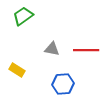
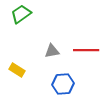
green trapezoid: moved 2 px left, 2 px up
gray triangle: moved 2 px down; rotated 21 degrees counterclockwise
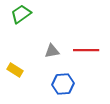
yellow rectangle: moved 2 px left
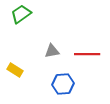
red line: moved 1 px right, 4 px down
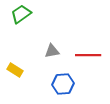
red line: moved 1 px right, 1 px down
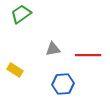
gray triangle: moved 1 px right, 2 px up
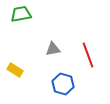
green trapezoid: rotated 25 degrees clockwise
red line: rotated 70 degrees clockwise
blue hexagon: rotated 20 degrees clockwise
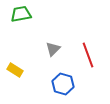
gray triangle: rotated 35 degrees counterclockwise
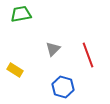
blue hexagon: moved 3 px down
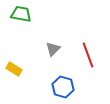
green trapezoid: rotated 20 degrees clockwise
yellow rectangle: moved 1 px left, 1 px up
